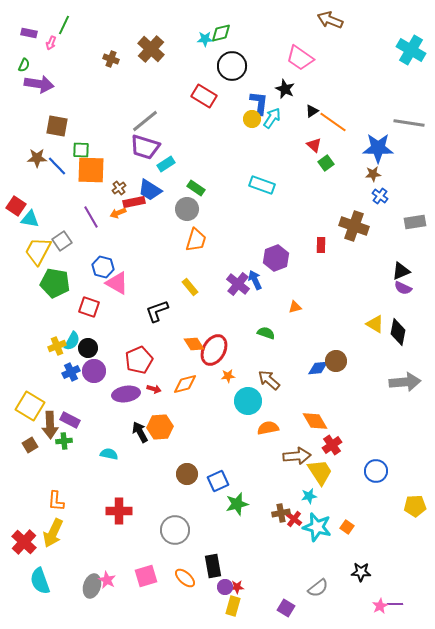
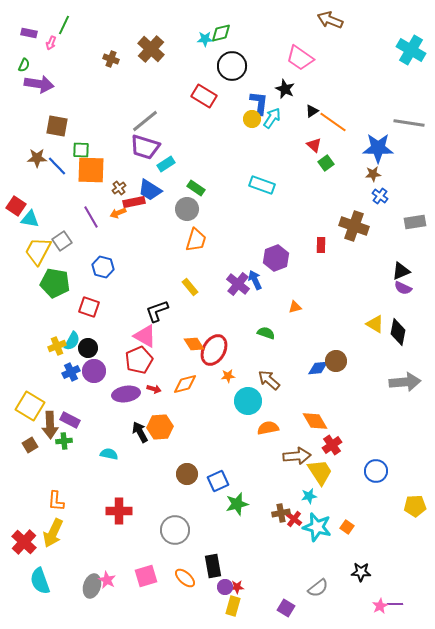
pink triangle at (117, 283): moved 28 px right, 53 px down
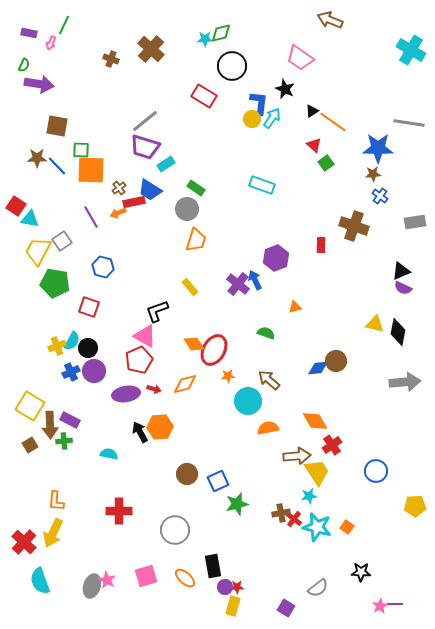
yellow triangle at (375, 324): rotated 18 degrees counterclockwise
yellow trapezoid at (320, 472): moved 3 px left
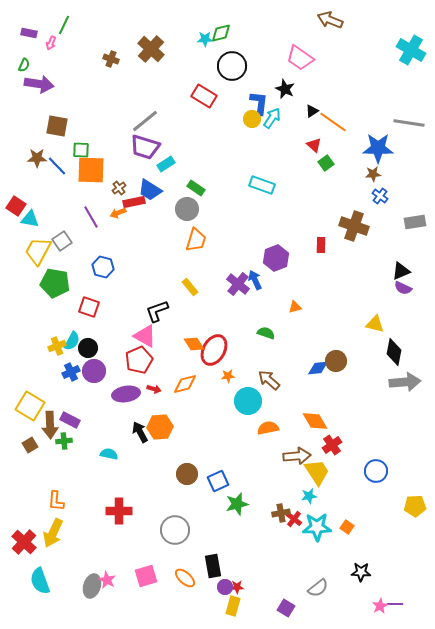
black diamond at (398, 332): moved 4 px left, 20 px down
cyan star at (317, 527): rotated 16 degrees counterclockwise
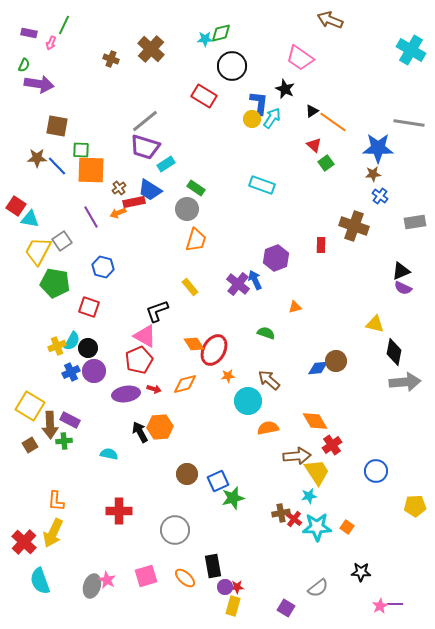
green star at (237, 504): moved 4 px left, 6 px up
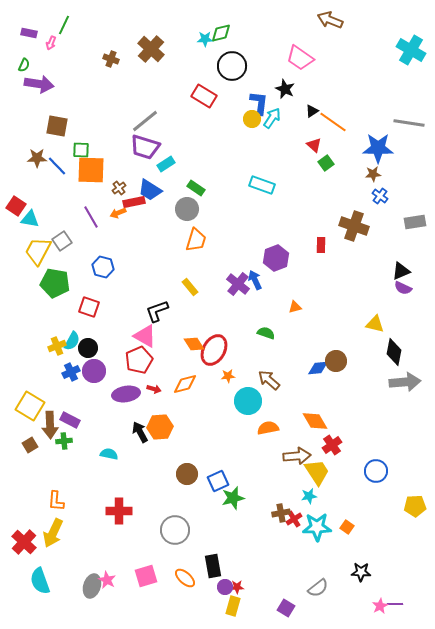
red cross at (294, 519): rotated 21 degrees clockwise
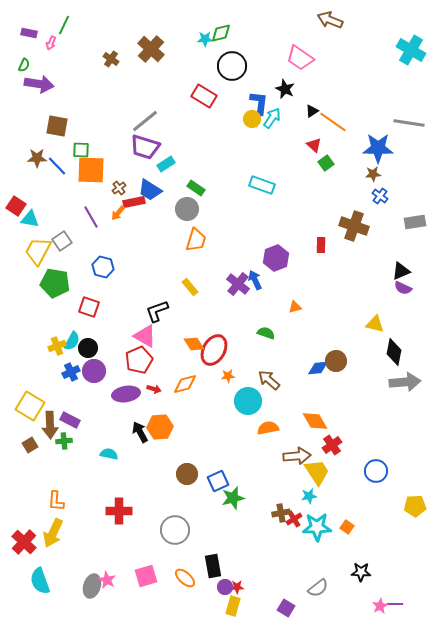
brown cross at (111, 59): rotated 14 degrees clockwise
orange arrow at (118, 213): rotated 28 degrees counterclockwise
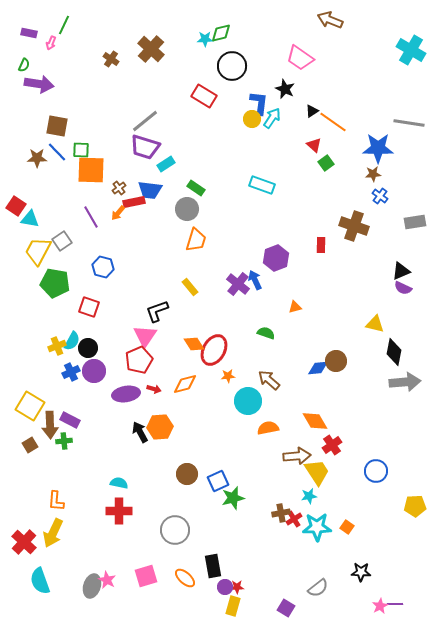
blue line at (57, 166): moved 14 px up
blue trapezoid at (150, 190): rotated 25 degrees counterclockwise
pink triangle at (145, 336): rotated 35 degrees clockwise
cyan semicircle at (109, 454): moved 10 px right, 29 px down
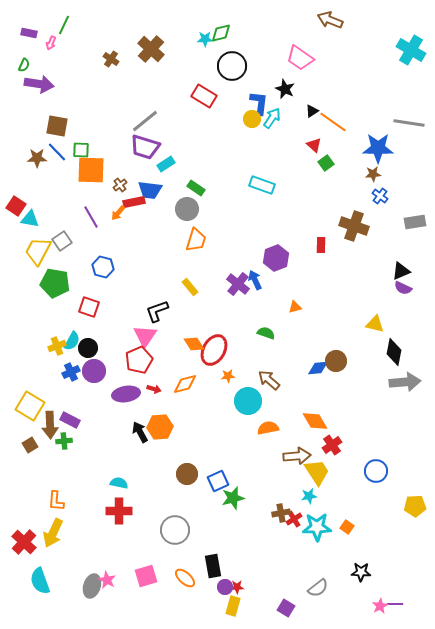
brown cross at (119, 188): moved 1 px right, 3 px up
